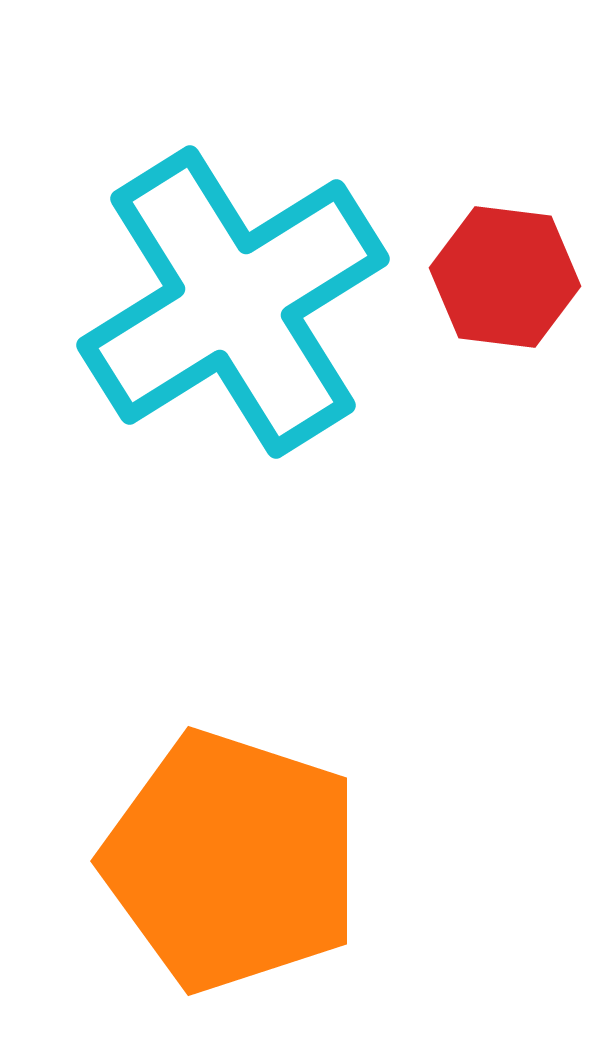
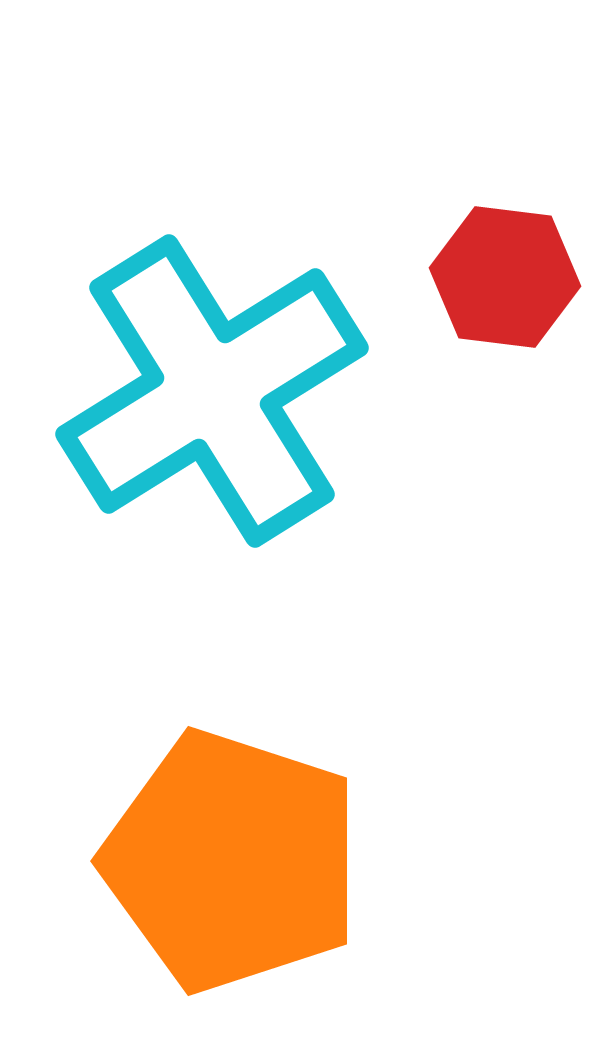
cyan cross: moved 21 px left, 89 px down
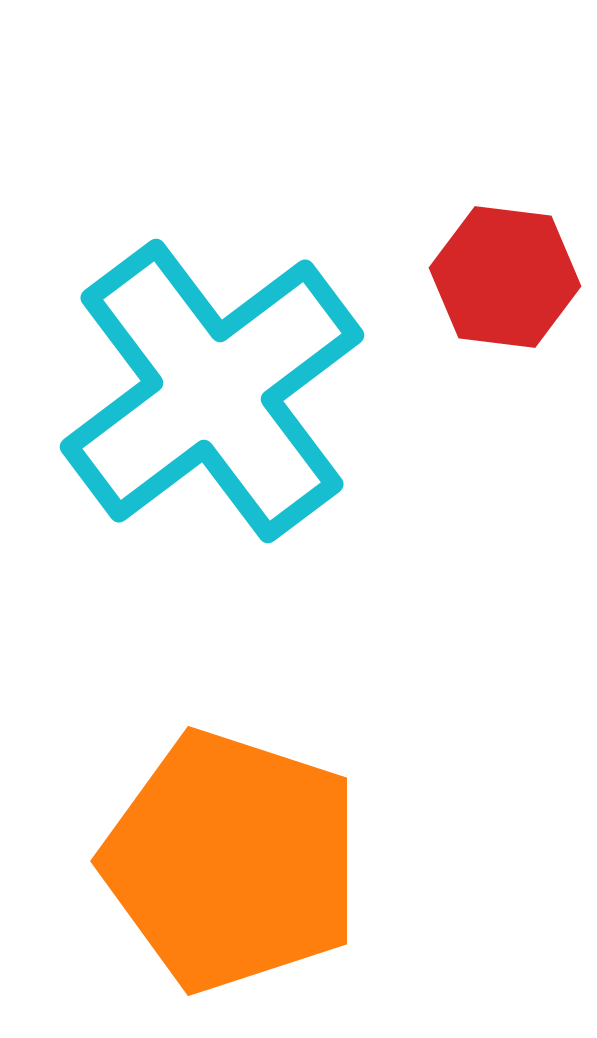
cyan cross: rotated 5 degrees counterclockwise
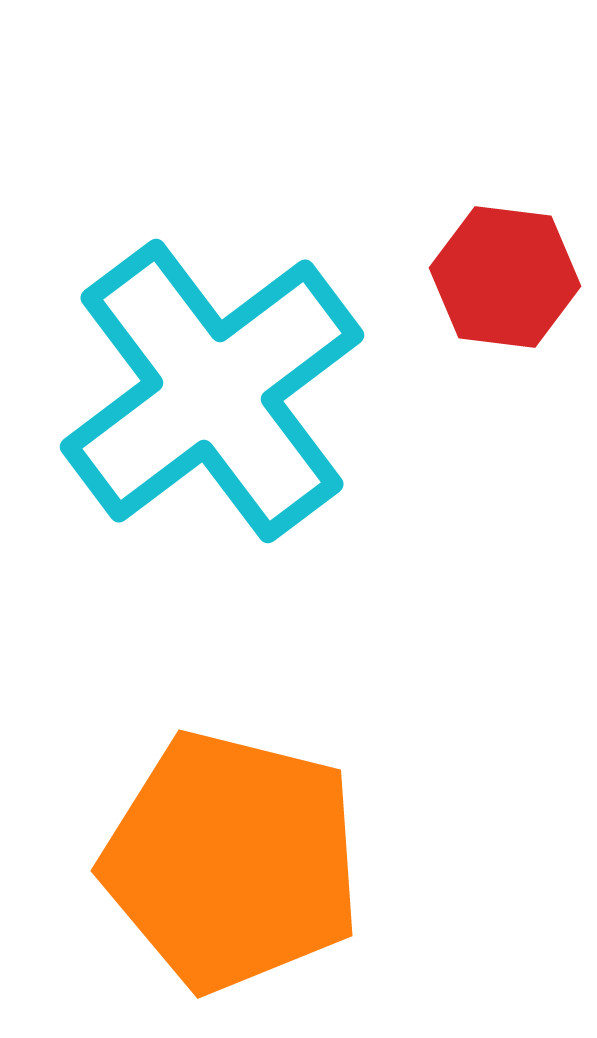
orange pentagon: rotated 4 degrees counterclockwise
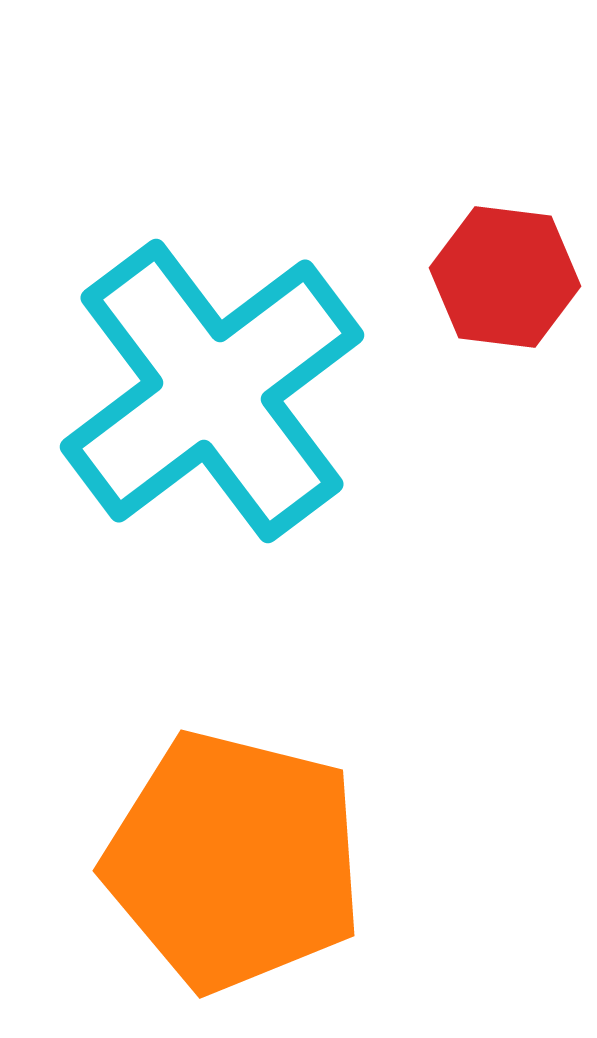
orange pentagon: moved 2 px right
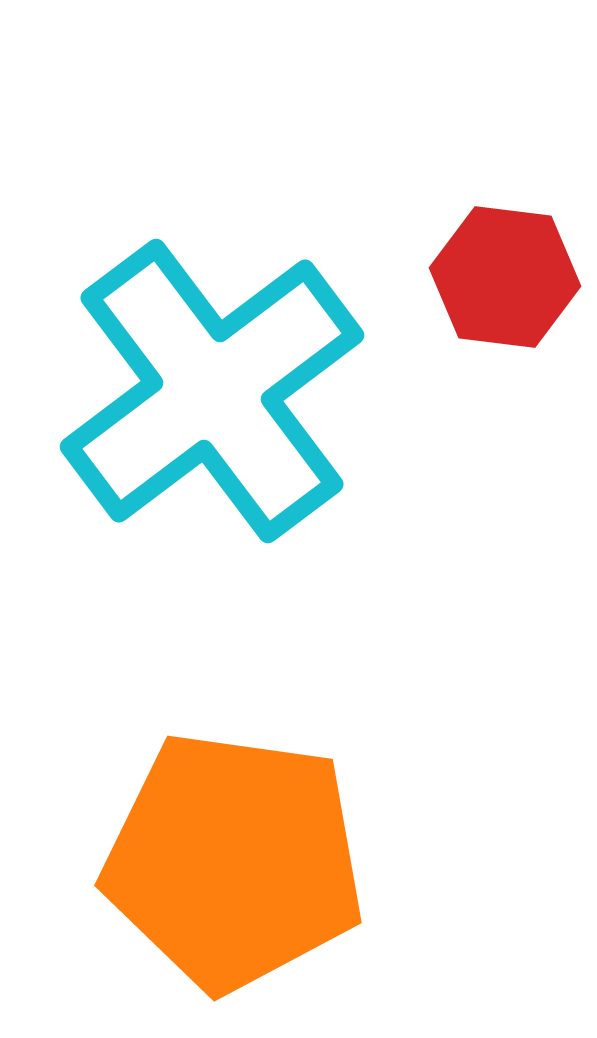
orange pentagon: rotated 6 degrees counterclockwise
